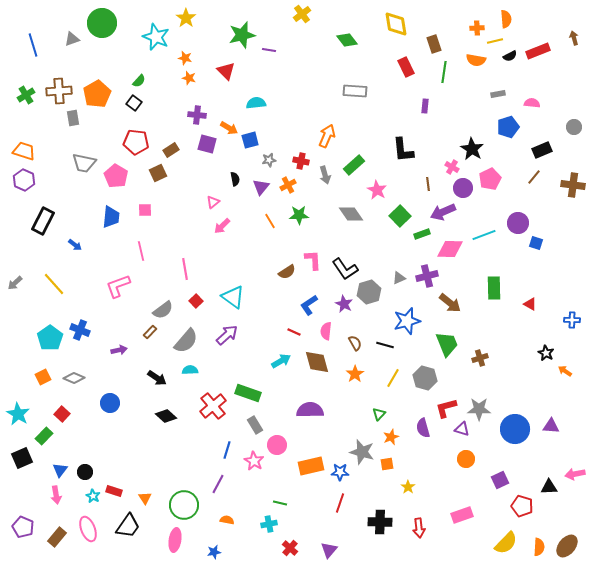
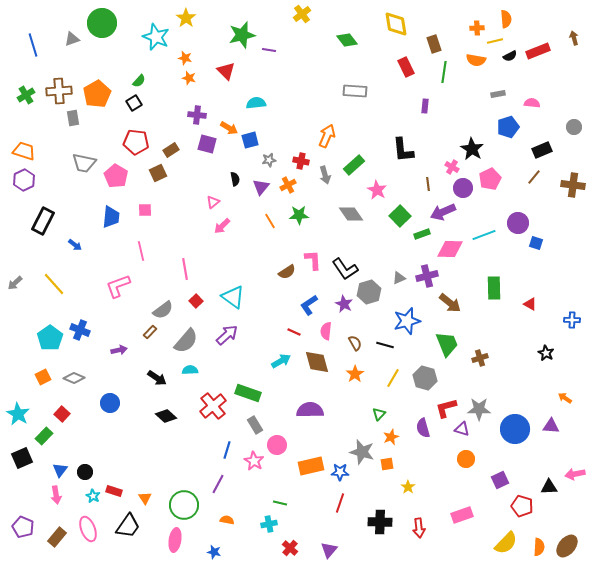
black square at (134, 103): rotated 21 degrees clockwise
purple hexagon at (24, 180): rotated 10 degrees clockwise
orange arrow at (565, 371): moved 27 px down
blue star at (214, 552): rotated 24 degrees clockwise
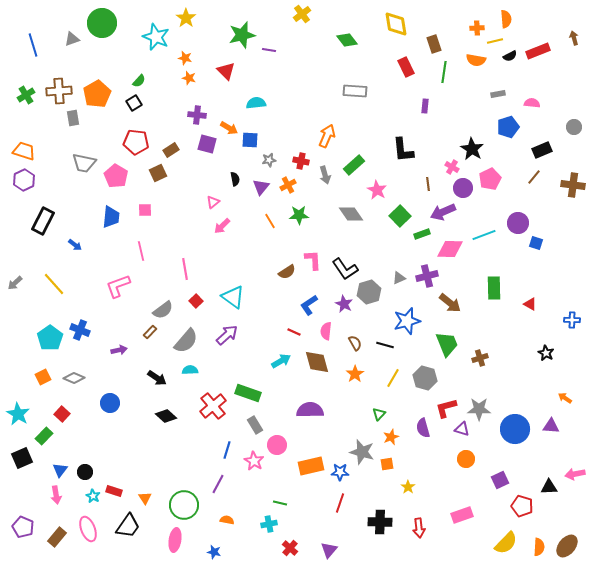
blue square at (250, 140): rotated 18 degrees clockwise
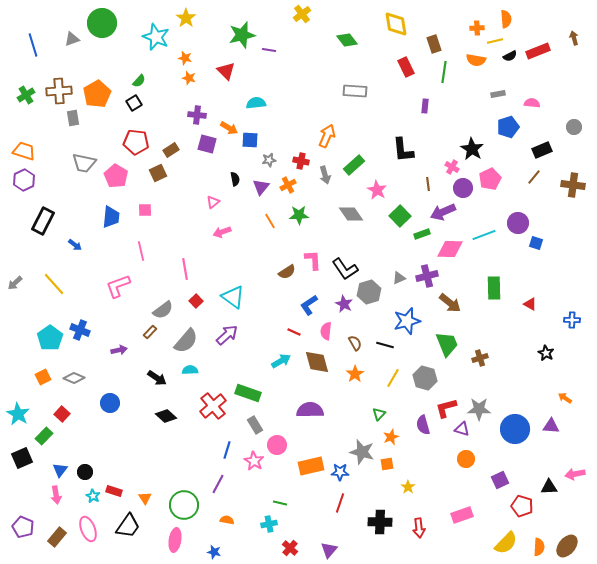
pink arrow at (222, 226): moved 6 px down; rotated 24 degrees clockwise
purple semicircle at (423, 428): moved 3 px up
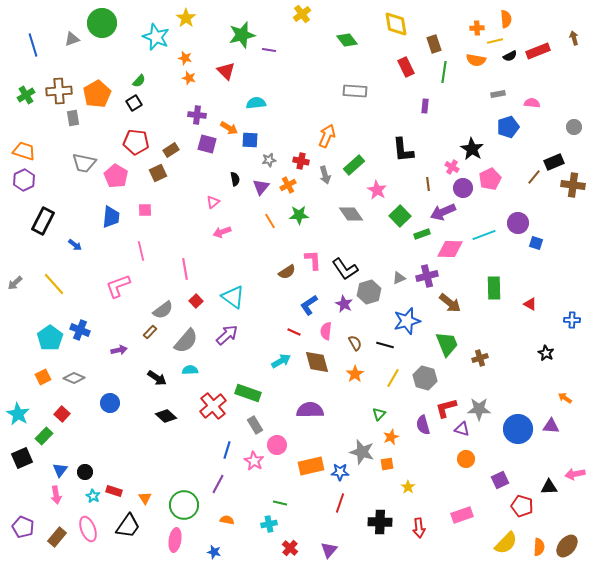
black rectangle at (542, 150): moved 12 px right, 12 px down
blue circle at (515, 429): moved 3 px right
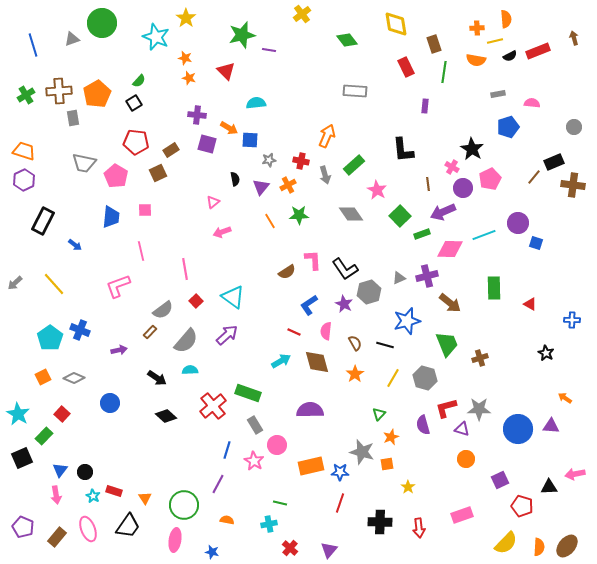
blue star at (214, 552): moved 2 px left
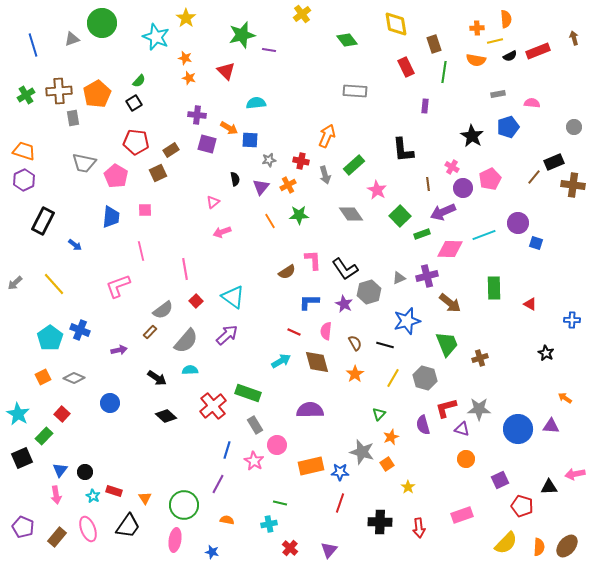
black star at (472, 149): moved 13 px up
blue L-shape at (309, 305): moved 3 px up; rotated 35 degrees clockwise
orange square at (387, 464): rotated 24 degrees counterclockwise
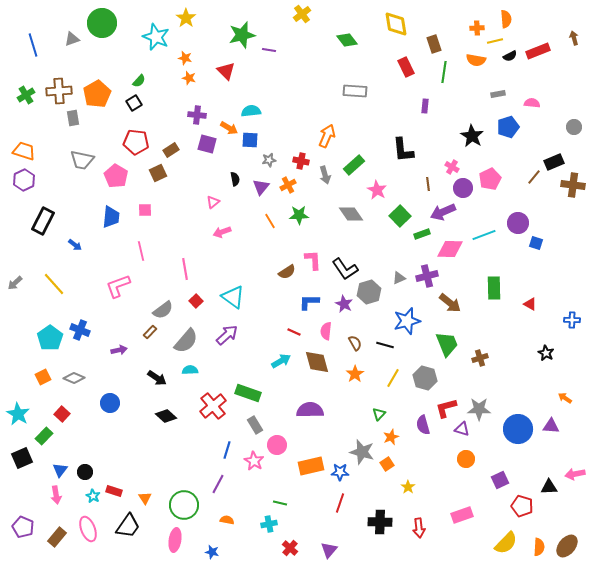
cyan semicircle at (256, 103): moved 5 px left, 8 px down
gray trapezoid at (84, 163): moved 2 px left, 3 px up
